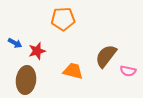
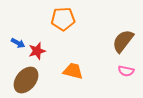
blue arrow: moved 3 px right
brown semicircle: moved 17 px right, 15 px up
pink semicircle: moved 2 px left
brown ellipse: rotated 32 degrees clockwise
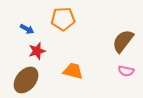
blue arrow: moved 9 px right, 14 px up
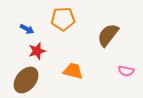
brown semicircle: moved 15 px left, 6 px up
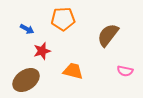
red star: moved 5 px right
pink semicircle: moved 1 px left
brown ellipse: rotated 16 degrees clockwise
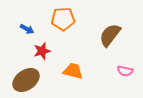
brown semicircle: moved 2 px right
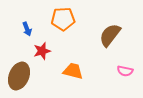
blue arrow: rotated 40 degrees clockwise
brown ellipse: moved 7 px left, 4 px up; rotated 32 degrees counterclockwise
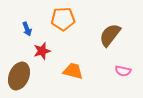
pink semicircle: moved 2 px left
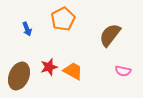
orange pentagon: rotated 25 degrees counterclockwise
red star: moved 7 px right, 16 px down
orange trapezoid: rotated 15 degrees clockwise
